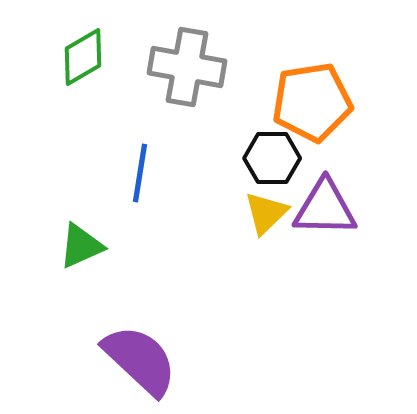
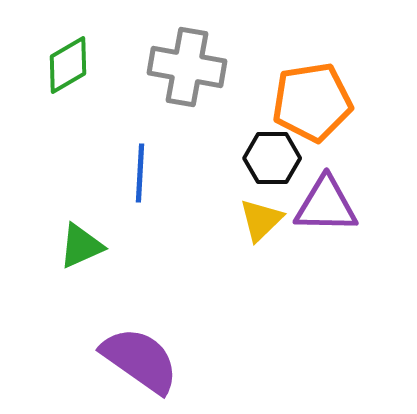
green diamond: moved 15 px left, 8 px down
blue line: rotated 6 degrees counterclockwise
purple triangle: moved 1 px right, 3 px up
yellow triangle: moved 5 px left, 7 px down
purple semicircle: rotated 8 degrees counterclockwise
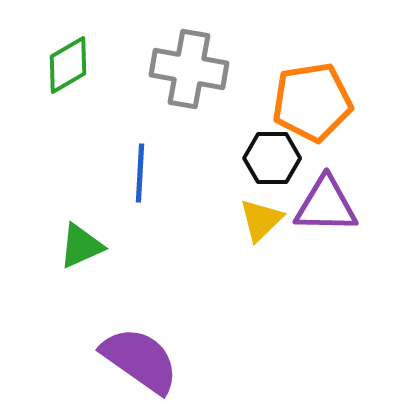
gray cross: moved 2 px right, 2 px down
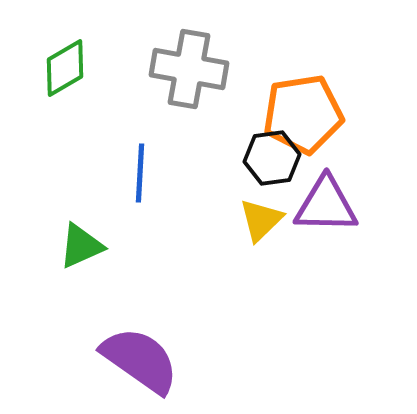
green diamond: moved 3 px left, 3 px down
orange pentagon: moved 9 px left, 12 px down
black hexagon: rotated 8 degrees counterclockwise
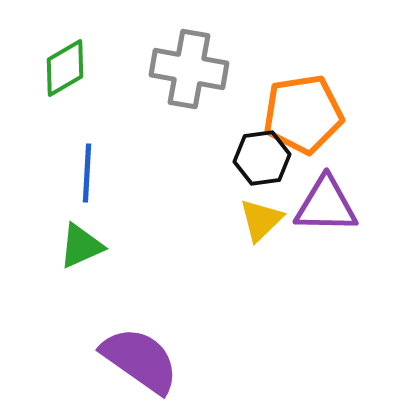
black hexagon: moved 10 px left
blue line: moved 53 px left
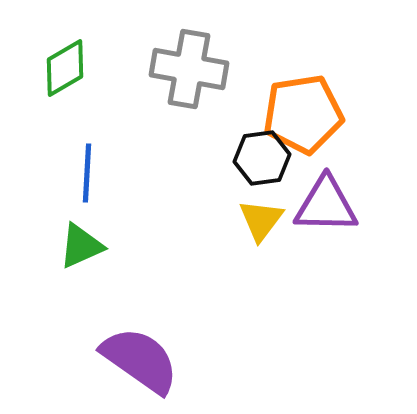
yellow triangle: rotated 9 degrees counterclockwise
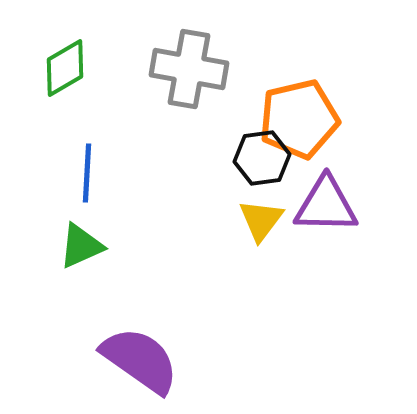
orange pentagon: moved 4 px left, 5 px down; rotated 4 degrees counterclockwise
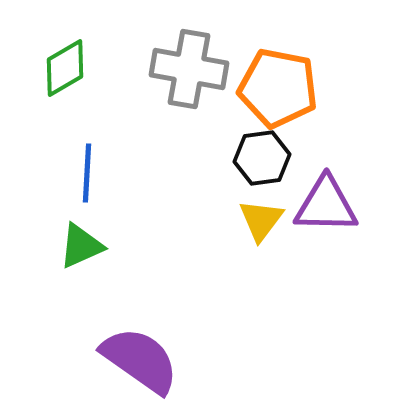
orange pentagon: moved 21 px left, 31 px up; rotated 24 degrees clockwise
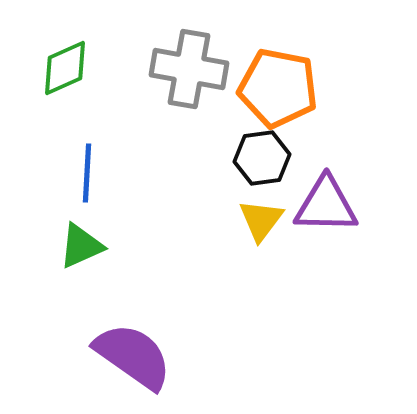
green diamond: rotated 6 degrees clockwise
purple semicircle: moved 7 px left, 4 px up
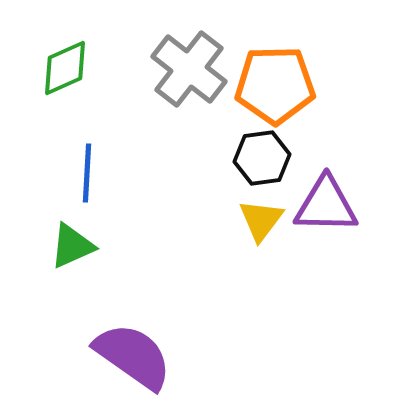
gray cross: rotated 28 degrees clockwise
orange pentagon: moved 3 px left, 3 px up; rotated 12 degrees counterclockwise
green triangle: moved 9 px left
